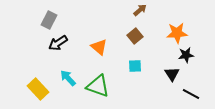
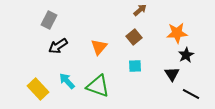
brown square: moved 1 px left, 1 px down
black arrow: moved 3 px down
orange triangle: rotated 30 degrees clockwise
black star: rotated 21 degrees counterclockwise
cyan arrow: moved 1 px left, 3 px down
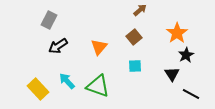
orange star: rotated 30 degrees counterclockwise
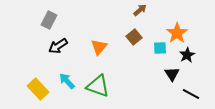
black star: moved 1 px right
cyan square: moved 25 px right, 18 px up
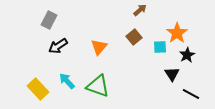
cyan square: moved 1 px up
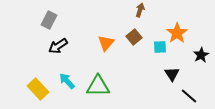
brown arrow: rotated 32 degrees counterclockwise
orange triangle: moved 7 px right, 4 px up
black star: moved 14 px right
green triangle: rotated 20 degrees counterclockwise
black line: moved 2 px left, 2 px down; rotated 12 degrees clockwise
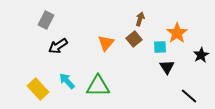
brown arrow: moved 9 px down
gray rectangle: moved 3 px left
brown square: moved 2 px down
black triangle: moved 5 px left, 7 px up
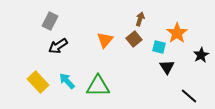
gray rectangle: moved 4 px right, 1 px down
orange triangle: moved 1 px left, 3 px up
cyan square: moved 1 px left; rotated 16 degrees clockwise
yellow rectangle: moved 7 px up
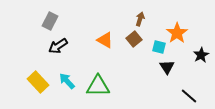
orange triangle: rotated 42 degrees counterclockwise
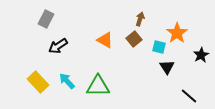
gray rectangle: moved 4 px left, 2 px up
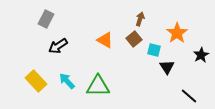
cyan square: moved 5 px left, 3 px down
yellow rectangle: moved 2 px left, 1 px up
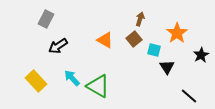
cyan arrow: moved 5 px right, 3 px up
green triangle: rotated 30 degrees clockwise
